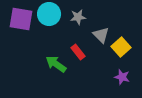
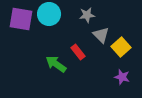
gray star: moved 9 px right, 2 px up
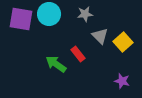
gray star: moved 2 px left, 1 px up
gray triangle: moved 1 px left, 1 px down
yellow square: moved 2 px right, 5 px up
red rectangle: moved 2 px down
purple star: moved 4 px down
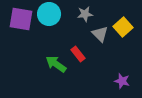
gray triangle: moved 2 px up
yellow square: moved 15 px up
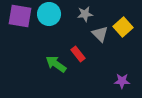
purple square: moved 1 px left, 3 px up
purple star: rotated 14 degrees counterclockwise
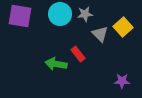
cyan circle: moved 11 px right
green arrow: rotated 25 degrees counterclockwise
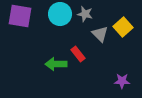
gray star: rotated 21 degrees clockwise
green arrow: rotated 10 degrees counterclockwise
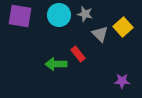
cyan circle: moved 1 px left, 1 px down
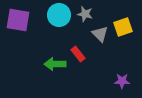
purple square: moved 2 px left, 4 px down
yellow square: rotated 24 degrees clockwise
green arrow: moved 1 px left
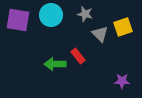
cyan circle: moved 8 px left
red rectangle: moved 2 px down
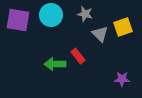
purple star: moved 2 px up
